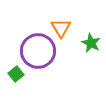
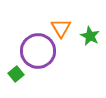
green star: moved 1 px left, 7 px up
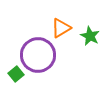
orange triangle: rotated 30 degrees clockwise
purple circle: moved 4 px down
